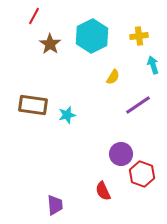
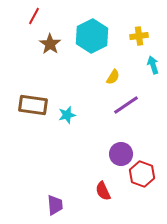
purple line: moved 12 px left
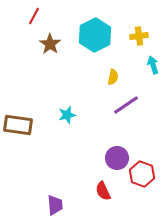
cyan hexagon: moved 3 px right, 1 px up
yellow semicircle: rotated 21 degrees counterclockwise
brown rectangle: moved 15 px left, 20 px down
purple circle: moved 4 px left, 4 px down
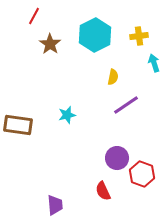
cyan arrow: moved 1 px right, 2 px up
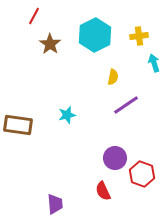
purple circle: moved 2 px left
purple trapezoid: moved 1 px up
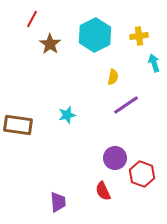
red line: moved 2 px left, 3 px down
purple trapezoid: moved 3 px right, 2 px up
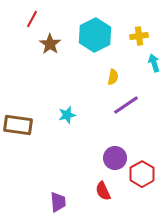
red hexagon: rotated 10 degrees clockwise
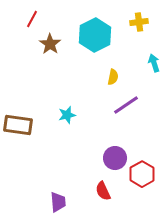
yellow cross: moved 14 px up
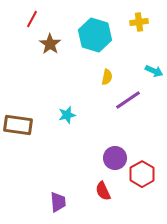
cyan hexagon: rotated 16 degrees counterclockwise
cyan arrow: moved 8 px down; rotated 132 degrees clockwise
yellow semicircle: moved 6 px left
purple line: moved 2 px right, 5 px up
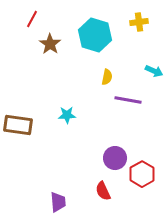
purple line: rotated 44 degrees clockwise
cyan star: rotated 12 degrees clockwise
